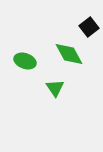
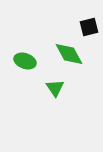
black square: rotated 24 degrees clockwise
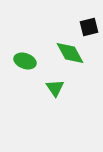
green diamond: moved 1 px right, 1 px up
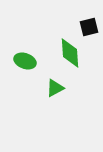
green diamond: rotated 24 degrees clockwise
green triangle: rotated 36 degrees clockwise
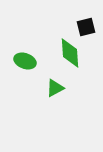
black square: moved 3 px left
